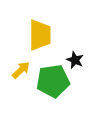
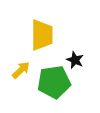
yellow trapezoid: moved 2 px right
green pentagon: moved 1 px right, 1 px down
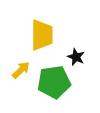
black star: moved 1 px right, 3 px up
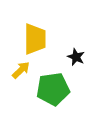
yellow trapezoid: moved 7 px left, 4 px down
green pentagon: moved 1 px left, 7 px down
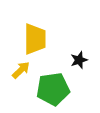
black star: moved 3 px right, 3 px down; rotated 30 degrees clockwise
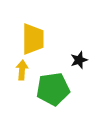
yellow trapezoid: moved 2 px left
yellow arrow: moved 1 px right; rotated 42 degrees counterclockwise
